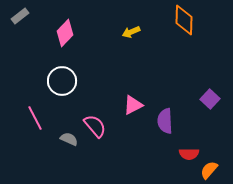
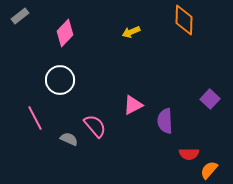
white circle: moved 2 px left, 1 px up
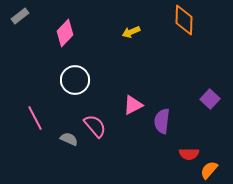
white circle: moved 15 px right
purple semicircle: moved 3 px left; rotated 10 degrees clockwise
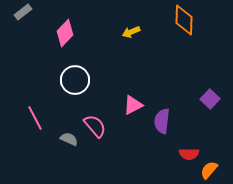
gray rectangle: moved 3 px right, 4 px up
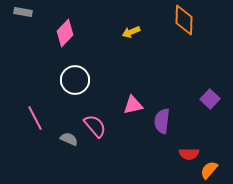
gray rectangle: rotated 48 degrees clockwise
pink triangle: rotated 15 degrees clockwise
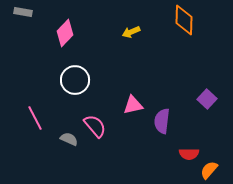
purple square: moved 3 px left
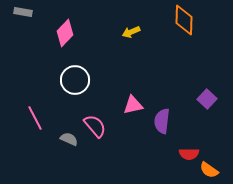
orange semicircle: rotated 96 degrees counterclockwise
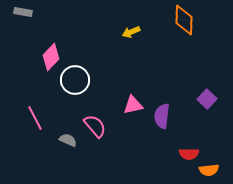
pink diamond: moved 14 px left, 24 px down
purple semicircle: moved 5 px up
gray semicircle: moved 1 px left, 1 px down
orange semicircle: rotated 42 degrees counterclockwise
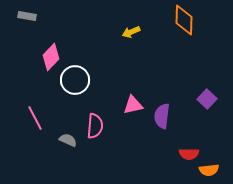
gray rectangle: moved 4 px right, 4 px down
pink semicircle: rotated 45 degrees clockwise
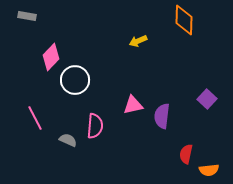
yellow arrow: moved 7 px right, 9 px down
red semicircle: moved 3 px left; rotated 102 degrees clockwise
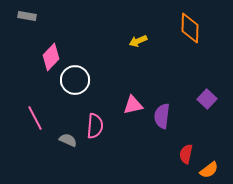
orange diamond: moved 6 px right, 8 px down
orange semicircle: rotated 30 degrees counterclockwise
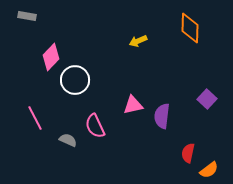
pink semicircle: rotated 150 degrees clockwise
red semicircle: moved 2 px right, 1 px up
